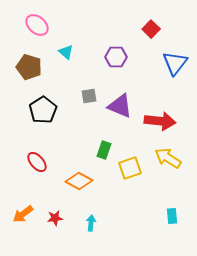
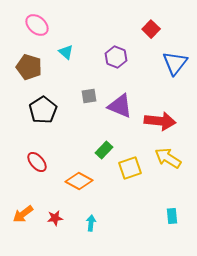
purple hexagon: rotated 20 degrees clockwise
green rectangle: rotated 24 degrees clockwise
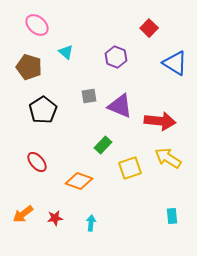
red square: moved 2 px left, 1 px up
blue triangle: rotated 36 degrees counterclockwise
green rectangle: moved 1 px left, 5 px up
orange diamond: rotated 8 degrees counterclockwise
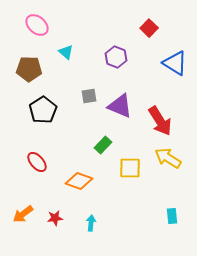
brown pentagon: moved 2 px down; rotated 15 degrees counterclockwise
red arrow: rotated 52 degrees clockwise
yellow square: rotated 20 degrees clockwise
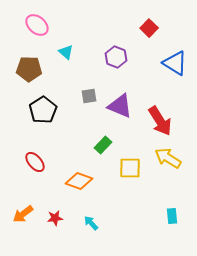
red ellipse: moved 2 px left
cyan arrow: rotated 49 degrees counterclockwise
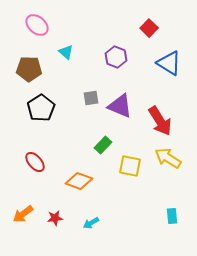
blue triangle: moved 6 px left
gray square: moved 2 px right, 2 px down
black pentagon: moved 2 px left, 2 px up
yellow square: moved 2 px up; rotated 10 degrees clockwise
cyan arrow: rotated 77 degrees counterclockwise
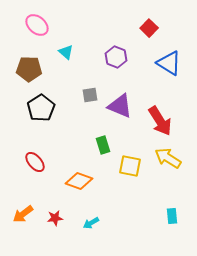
gray square: moved 1 px left, 3 px up
green rectangle: rotated 60 degrees counterclockwise
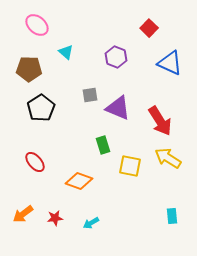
blue triangle: moved 1 px right; rotated 8 degrees counterclockwise
purple triangle: moved 2 px left, 2 px down
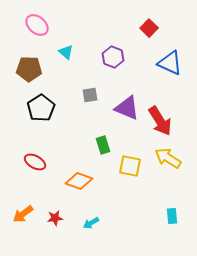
purple hexagon: moved 3 px left
purple triangle: moved 9 px right
red ellipse: rotated 20 degrees counterclockwise
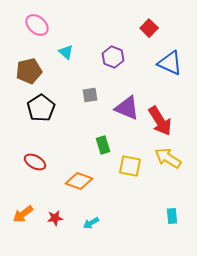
brown pentagon: moved 2 px down; rotated 15 degrees counterclockwise
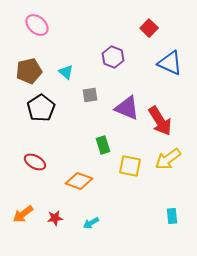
cyan triangle: moved 20 px down
yellow arrow: moved 1 px down; rotated 68 degrees counterclockwise
